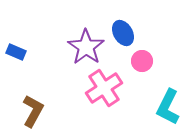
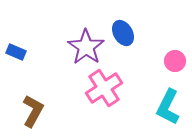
pink circle: moved 33 px right
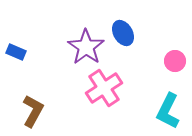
cyan L-shape: moved 4 px down
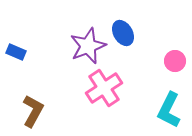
purple star: moved 2 px right, 1 px up; rotated 15 degrees clockwise
cyan L-shape: moved 1 px right, 1 px up
